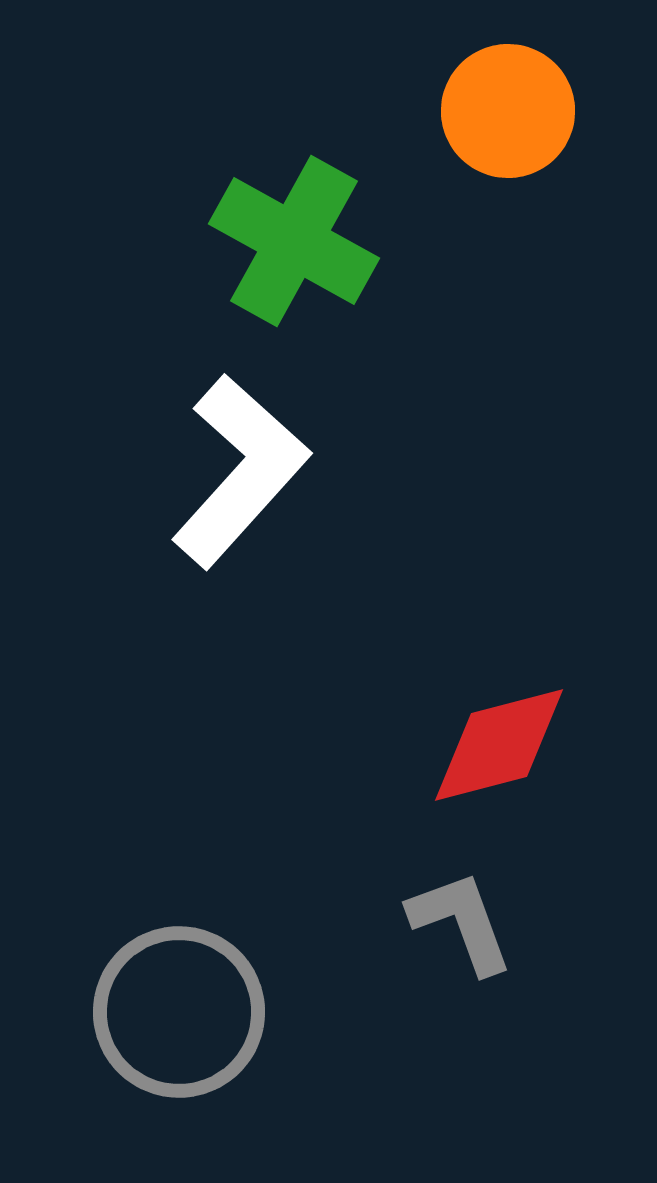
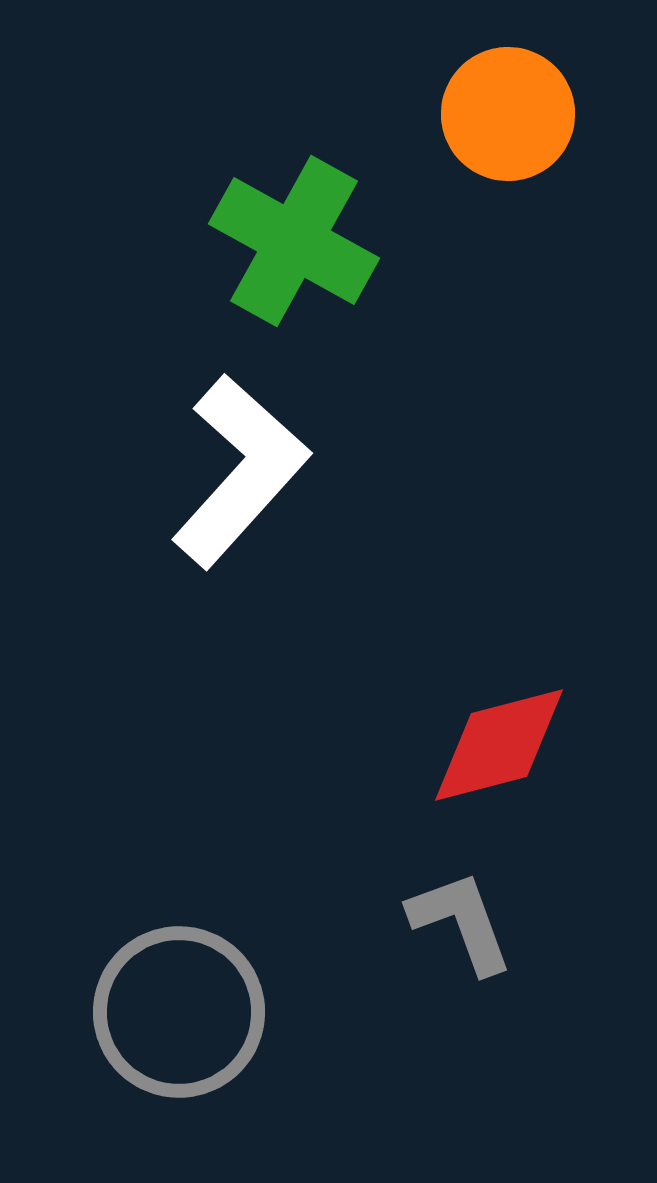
orange circle: moved 3 px down
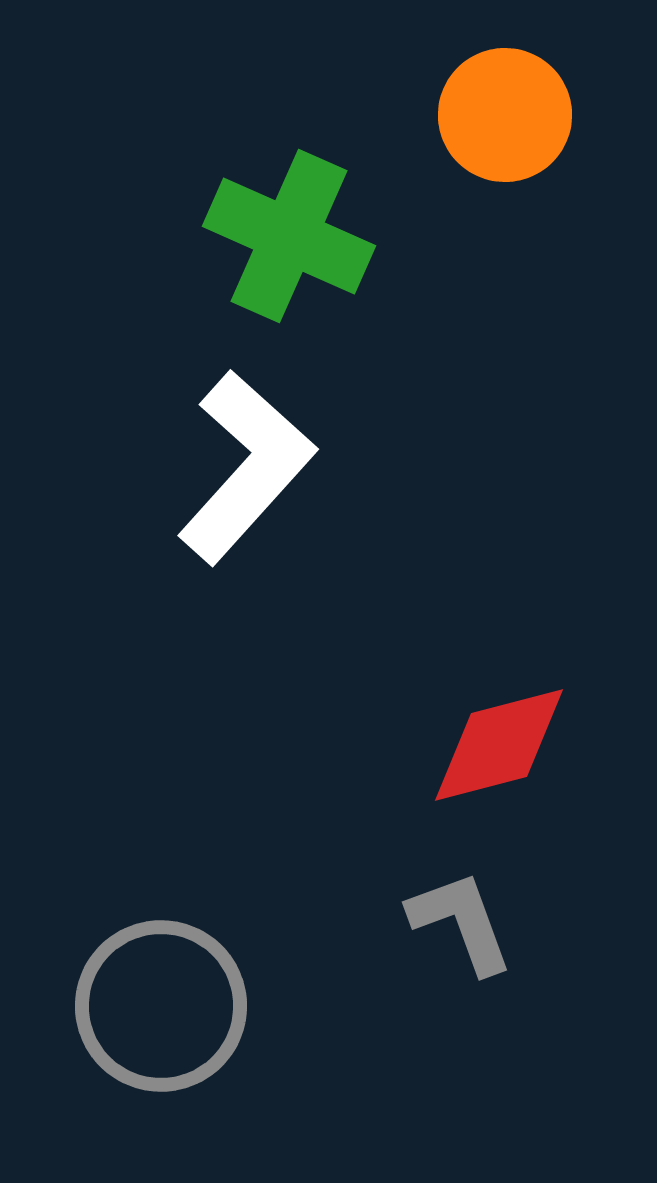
orange circle: moved 3 px left, 1 px down
green cross: moved 5 px left, 5 px up; rotated 5 degrees counterclockwise
white L-shape: moved 6 px right, 4 px up
gray circle: moved 18 px left, 6 px up
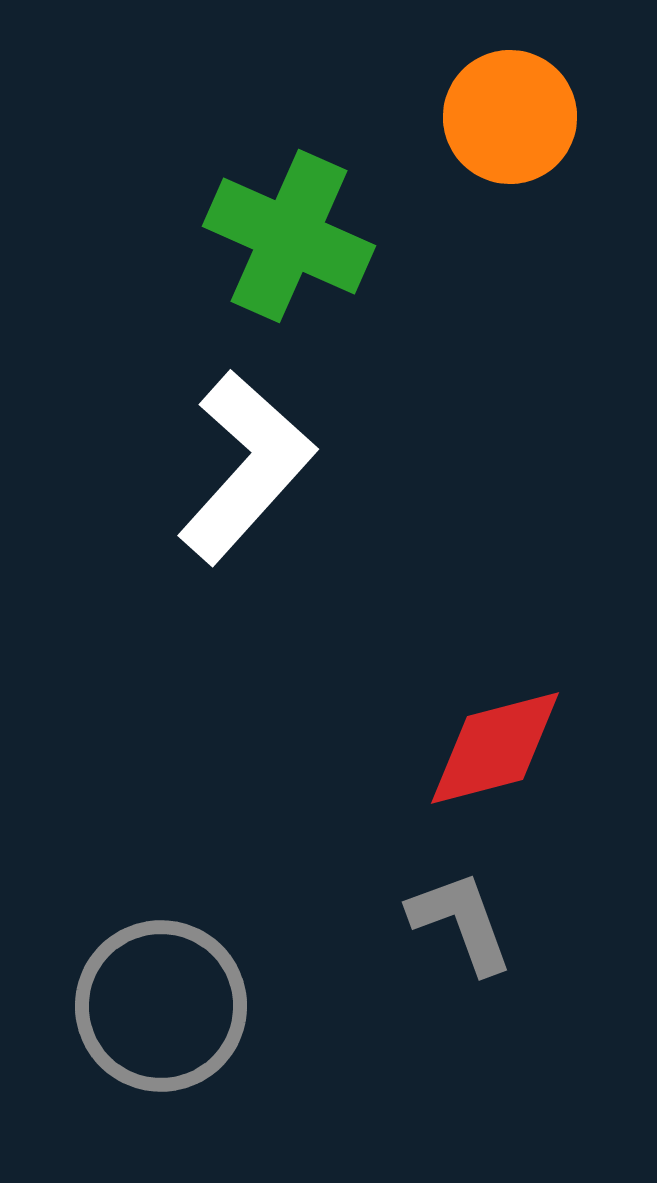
orange circle: moved 5 px right, 2 px down
red diamond: moved 4 px left, 3 px down
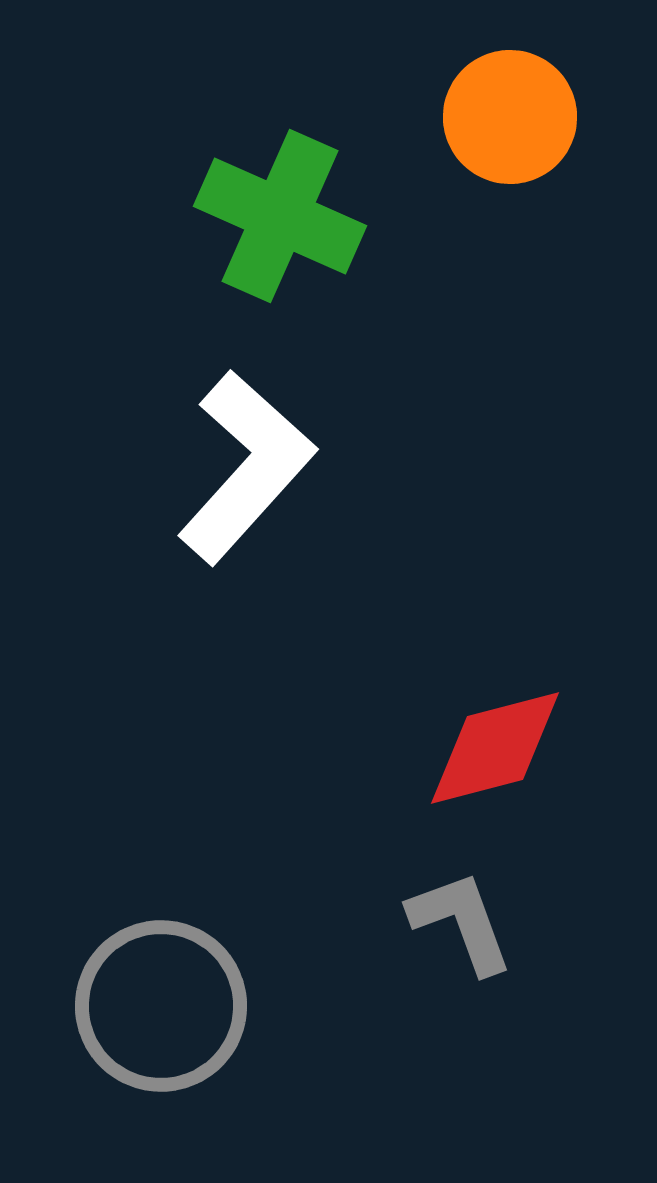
green cross: moved 9 px left, 20 px up
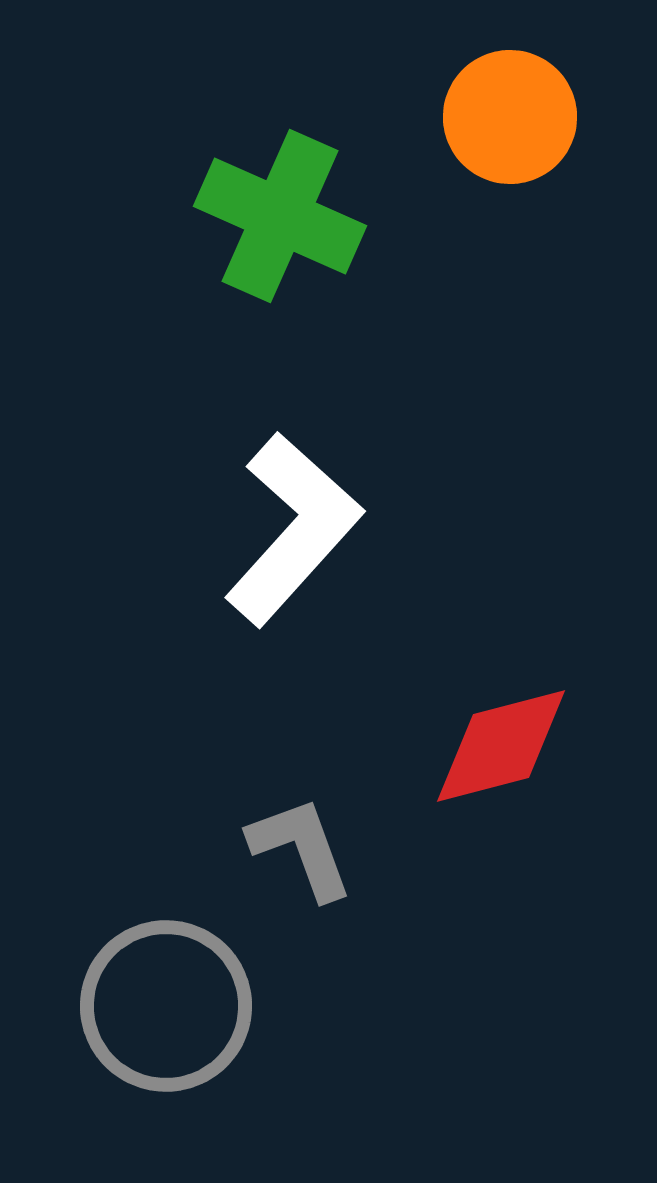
white L-shape: moved 47 px right, 62 px down
red diamond: moved 6 px right, 2 px up
gray L-shape: moved 160 px left, 74 px up
gray circle: moved 5 px right
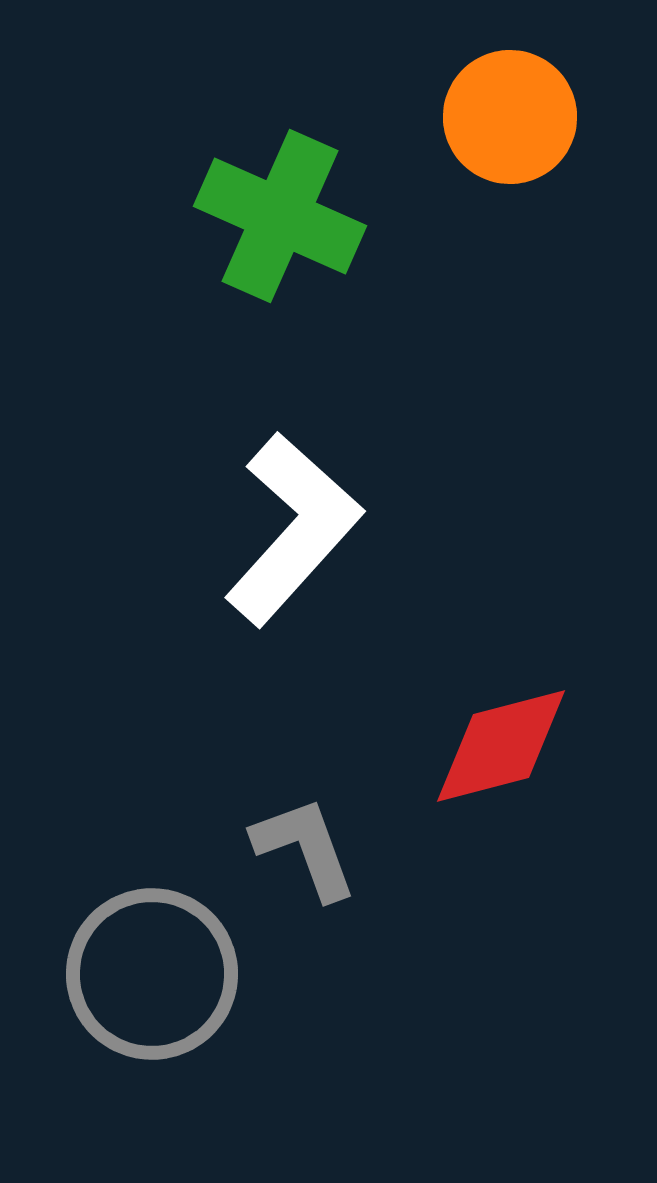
gray L-shape: moved 4 px right
gray circle: moved 14 px left, 32 px up
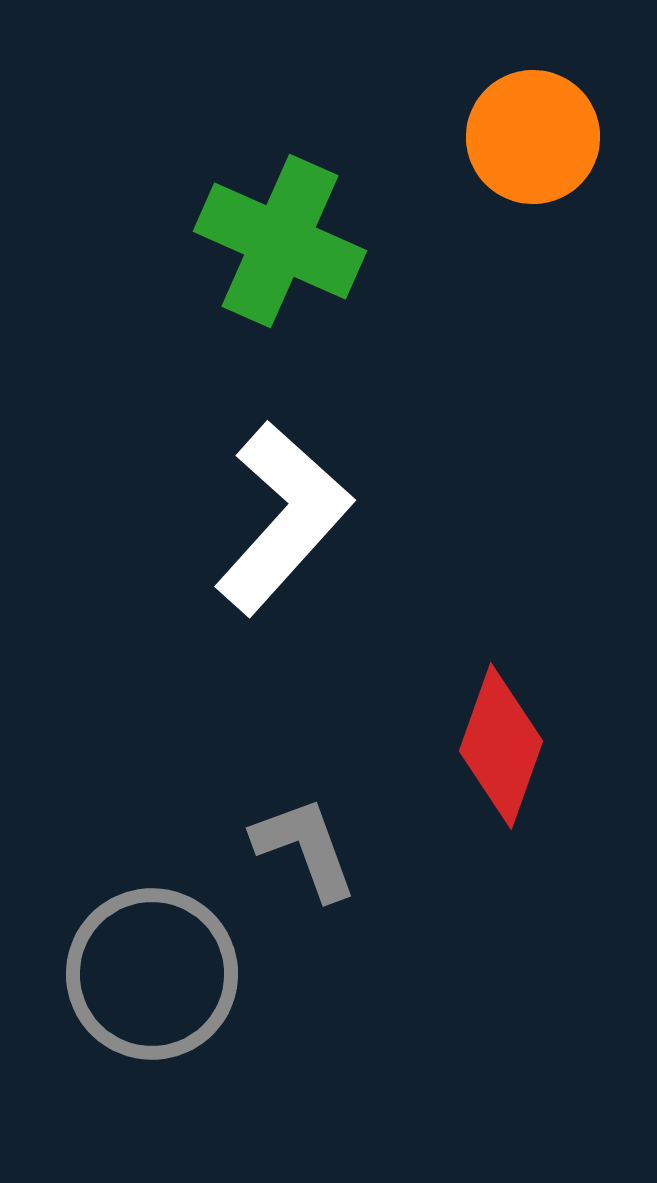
orange circle: moved 23 px right, 20 px down
green cross: moved 25 px down
white L-shape: moved 10 px left, 11 px up
red diamond: rotated 56 degrees counterclockwise
